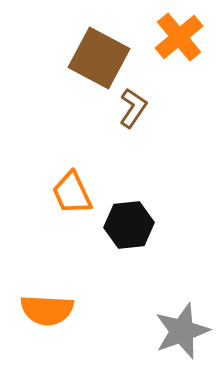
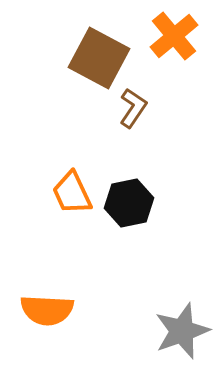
orange cross: moved 5 px left, 1 px up
black hexagon: moved 22 px up; rotated 6 degrees counterclockwise
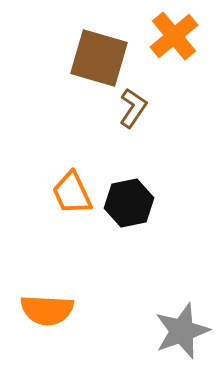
brown square: rotated 12 degrees counterclockwise
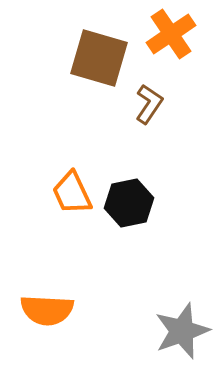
orange cross: moved 3 px left, 2 px up; rotated 6 degrees clockwise
brown L-shape: moved 16 px right, 4 px up
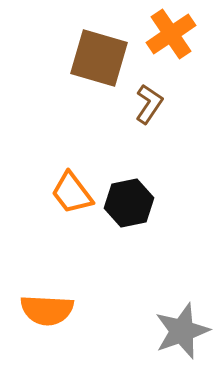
orange trapezoid: rotated 12 degrees counterclockwise
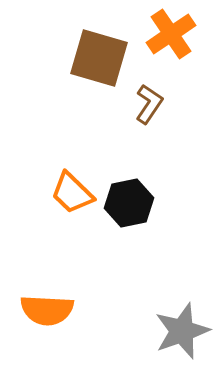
orange trapezoid: rotated 9 degrees counterclockwise
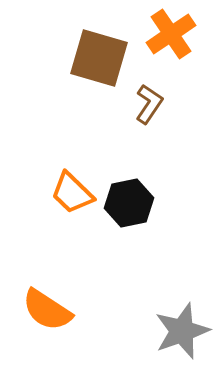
orange semicircle: rotated 30 degrees clockwise
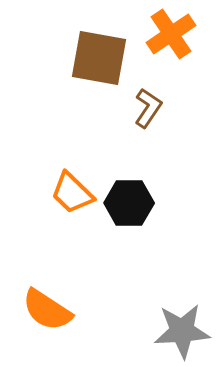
brown square: rotated 6 degrees counterclockwise
brown L-shape: moved 1 px left, 4 px down
black hexagon: rotated 12 degrees clockwise
gray star: rotated 16 degrees clockwise
